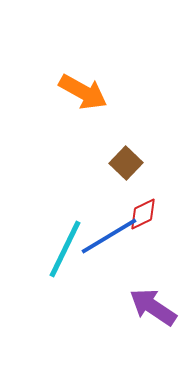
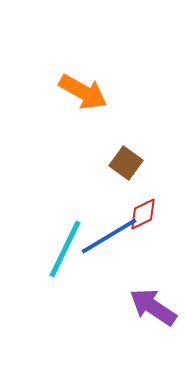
brown square: rotated 8 degrees counterclockwise
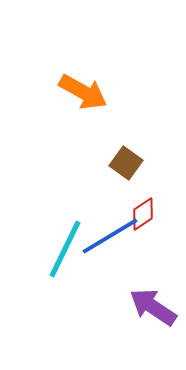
red diamond: rotated 8 degrees counterclockwise
blue line: moved 1 px right
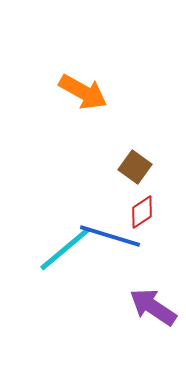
brown square: moved 9 px right, 4 px down
red diamond: moved 1 px left, 2 px up
blue line: rotated 48 degrees clockwise
cyan line: rotated 24 degrees clockwise
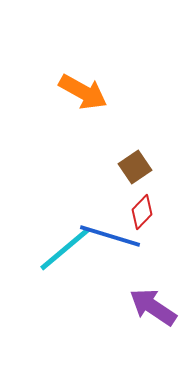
brown square: rotated 20 degrees clockwise
red diamond: rotated 12 degrees counterclockwise
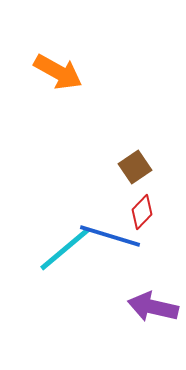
orange arrow: moved 25 px left, 20 px up
purple arrow: rotated 21 degrees counterclockwise
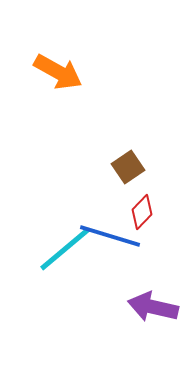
brown square: moved 7 px left
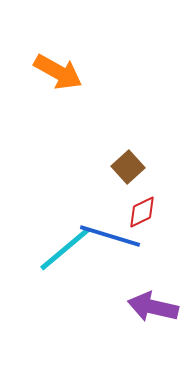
brown square: rotated 8 degrees counterclockwise
red diamond: rotated 20 degrees clockwise
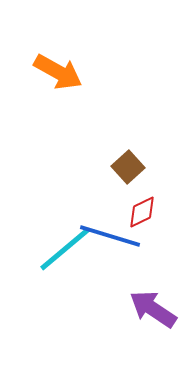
purple arrow: moved 2 px down; rotated 21 degrees clockwise
